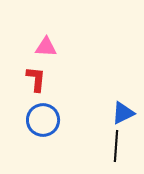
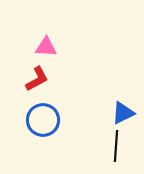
red L-shape: moved 1 px right; rotated 56 degrees clockwise
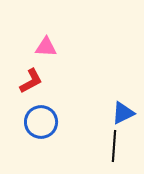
red L-shape: moved 6 px left, 2 px down
blue circle: moved 2 px left, 2 px down
black line: moved 2 px left
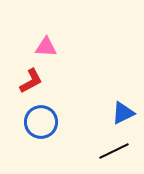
black line: moved 5 px down; rotated 60 degrees clockwise
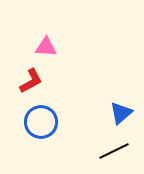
blue triangle: moved 2 px left; rotated 15 degrees counterclockwise
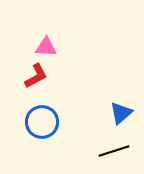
red L-shape: moved 5 px right, 5 px up
blue circle: moved 1 px right
black line: rotated 8 degrees clockwise
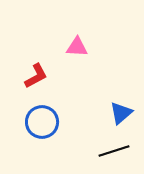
pink triangle: moved 31 px right
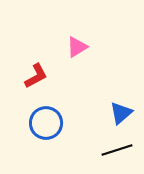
pink triangle: rotated 35 degrees counterclockwise
blue circle: moved 4 px right, 1 px down
black line: moved 3 px right, 1 px up
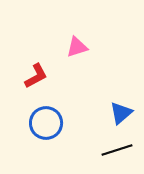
pink triangle: rotated 15 degrees clockwise
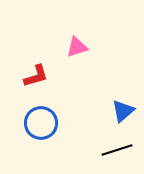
red L-shape: rotated 12 degrees clockwise
blue triangle: moved 2 px right, 2 px up
blue circle: moved 5 px left
